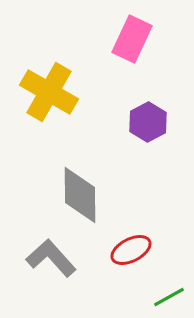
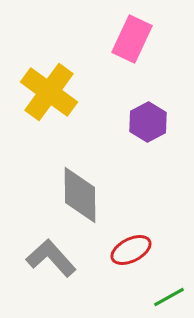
yellow cross: rotated 6 degrees clockwise
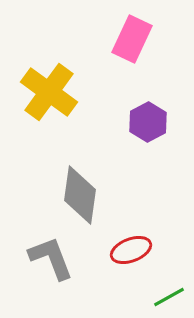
gray diamond: rotated 8 degrees clockwise
red ellipse: rotated 6 degrees clockwise
gray L-shape: rotated 21 degrees clockwise
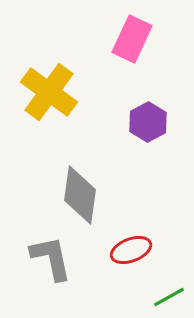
gray L-shape: rotated 9 degrees clockwise
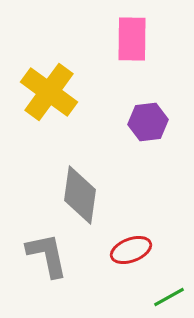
pink rectangle: rotated 24 degrees counterclockwise
purple hexagon: rotated 21 degrees clockwise
gray L-shape: moved 4 px left, 3 px up
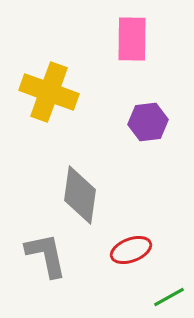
yellow cross: rotated 16 degrees counterclockwise
gray L-shape: moved 1 px left
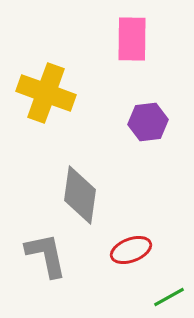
yellow cross: moved 3 px left, 1 px down
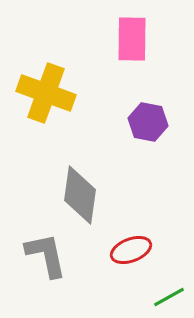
purple hexagon: rotated 18 degrees clockwise
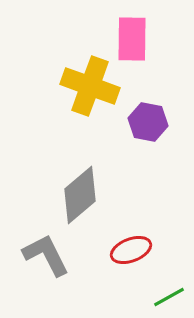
yellow cross: moved 44 px right, 7 px up
gray diamond: rotated 42 degrees clockwise
gray L-shape: rotated 15 degrees counterclockwise
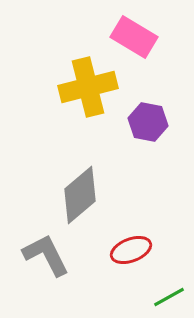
pink rectangle: moved 2 px right, 2 px up; rotated 60 degrees counterclockwise
yellow cross: moved 2 px left, 1 px down; rotated 34 degrees counterclockwise
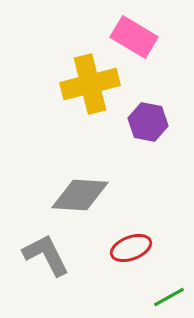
yellow cross: moved 2 px right, 3 px up
gray diamond: rotated 44 degrees clockwise
red ellipse: moved 2 px up
